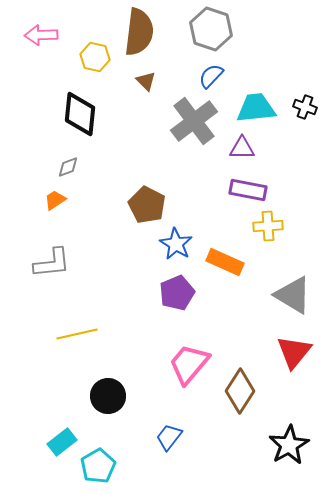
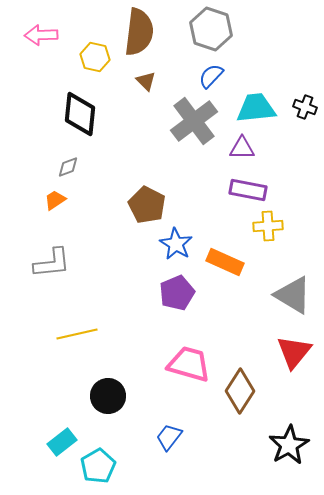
pink trapezoid: rotated 66 degrees clockwise
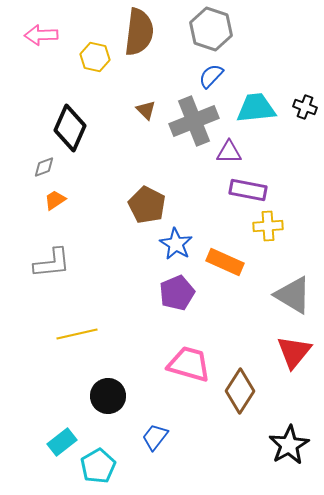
brown triangle: moved 29 px down
black diamond: moved 10 px left, 14 px down; rotated 18 degrees clockwise
gray cross: rotated 15 degrees clockwise
purple triangle: moved 13 px left, 4 px down
gray diamond: moved 24 px left
blue trapezoid: moved 14 px left
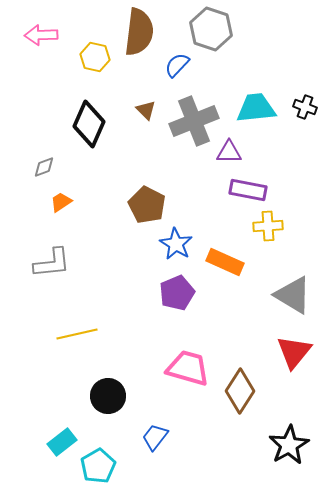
blue semicircle: moved 34 px left, 11 px up
black diamond: moved 19 px right, 4 px up
orange trapezoid: moved 6 px right, 2 px down
pink trapezoid: moved 1 px left, 4 px down
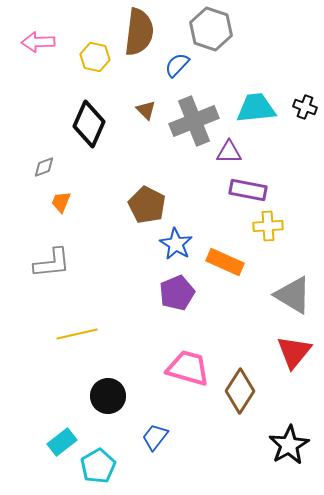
pink arrow: moved 3 px left, 7 px down
orange trapezoid: rotated 35 degrees counterclockwise
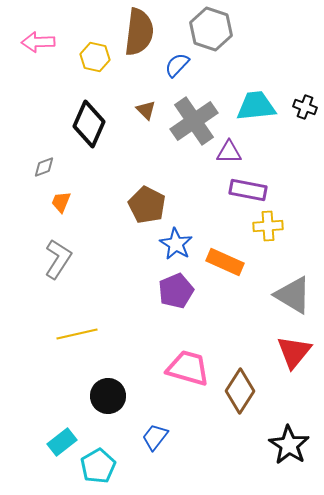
cyan trapezoid: moved 2 px up
gray cross: rotated 12 degrees counterclockwise
gray L-shape: moved 6 px right, 4 px up; rotated 51 degrees counterclockwise
purple pentagon: moved 1 px left, 2 px up
black star: rotated 9 degrees counterclockwise
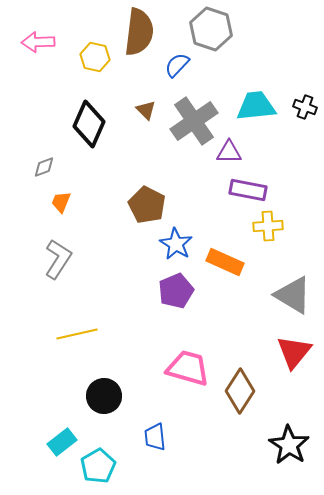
black circle: moved 4 px left
blue trapezoid: rotated 44 degrees counterclockwise
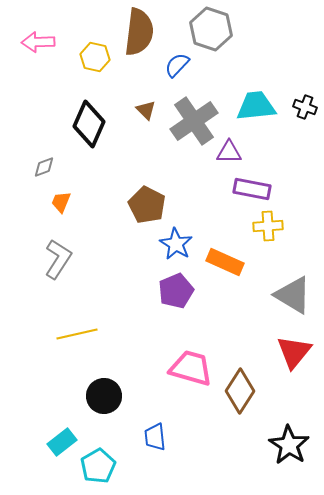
purple rectangle: moved 4 px right, 1 px up
pink trapezoid: moved 3 px right
